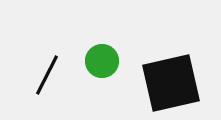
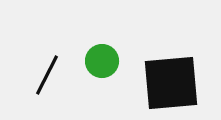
black square: rotated 8 degrees clockwise
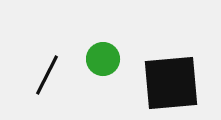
green circle: moved 1 px right, 2 px up
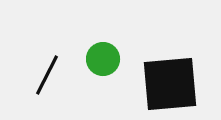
black square: moved 1 px left, 1 px down
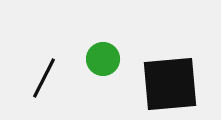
black line: moved 3 px left, 3 px down
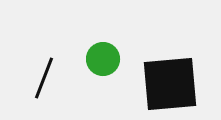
black line: rotated 6 degrees counterclockwise
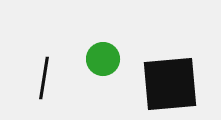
black line: rotated 12 degrees counterclockwise
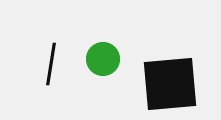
black line: moved 7 px right, 14 px up
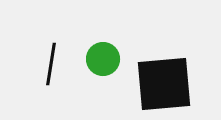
black square: moved 6 px left
